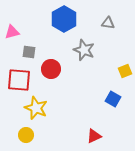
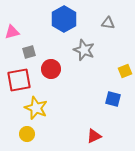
gray square: rotated 24 degrees counterclockwise
red square: rotated 15 degrees counterclockwise
blue square: rotated 14 degrees counterclockwise
yellow circle: moved 1 px right, 1 px up
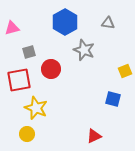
blue hexagon: moved 1 px right, 3 px down
pink triangle: moved 4 px up
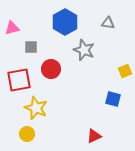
gray square: moved 2 px right, 5 px up; rotated 16 degrees clockwise
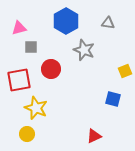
blue hexagon: moved 1 px right, 1 px up
pink triangle: moved 7 px right
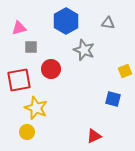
yellow circle: moved 2 px up
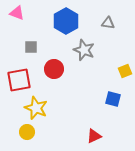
pink triangle: moved 2 px left, 15 px up; rotated 35 degrees clockwise
red circle: moved 3 px right
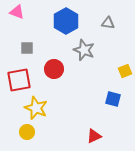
pink triangle: moved 1 px up
gray square: moved 4 px left, 1 px down
